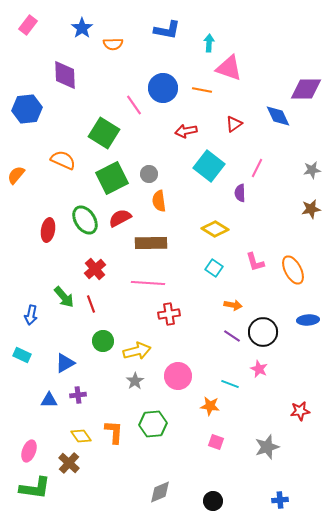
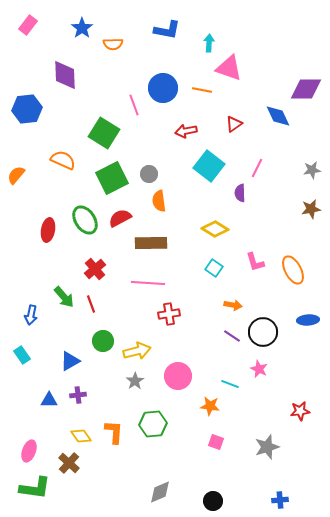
pink line at (134, 105): rotated 15 degrees clockwise
cyan rectangle at (22, 355): rotated 30 degrees clockwise
blue triangle at (65, 363): moved 5 px right, 2 px up
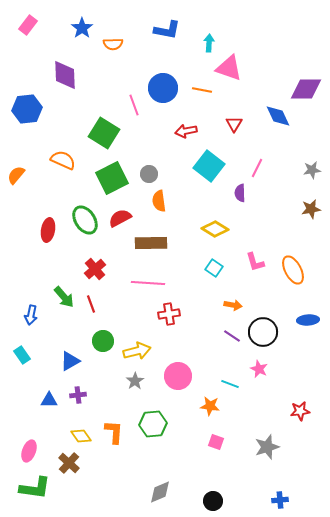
red triangle at (234, 124): rotated 24 degrees counterclockwise
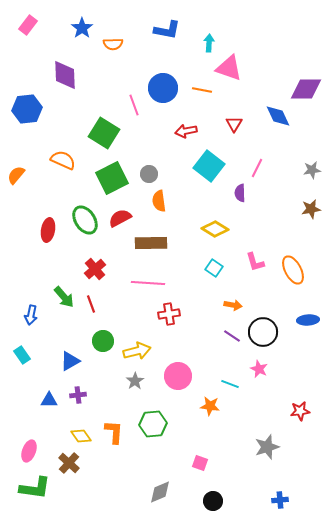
pink square at (216, 442): moved 16 px left, 21 px down
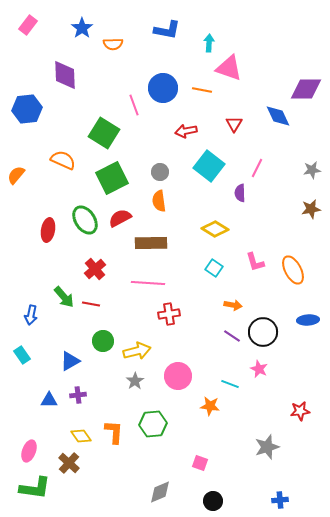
gray circle at (149, 174): moved 11 px right, 2 px up
red line at (91, 304): rotated 60 degrees counterclockwise
